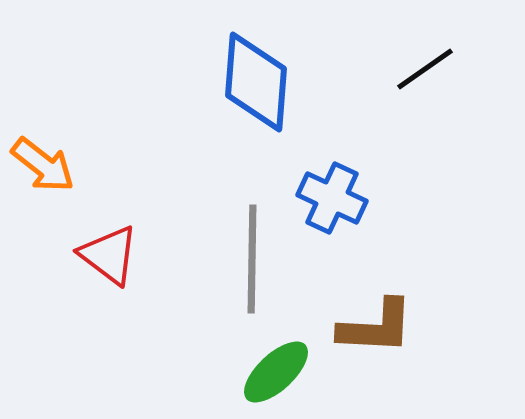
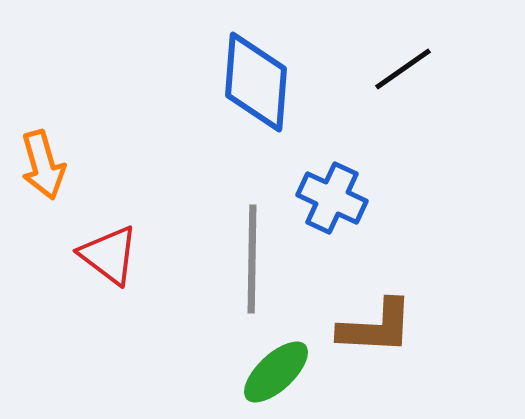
black line: moved 22 px left
orange arrow: rotated 36 degrees clockwise
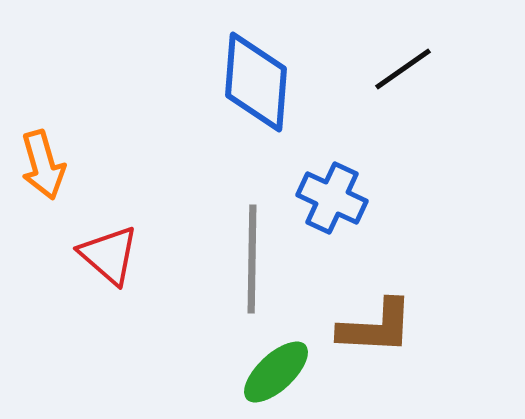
red triangle: rotated 4 degrees clockwise
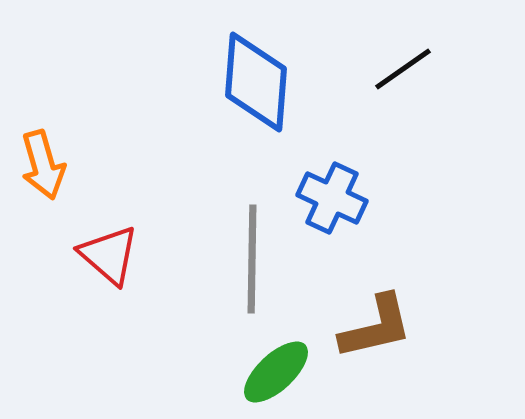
brown L-shape: rotated 16 degrees counterclockwise
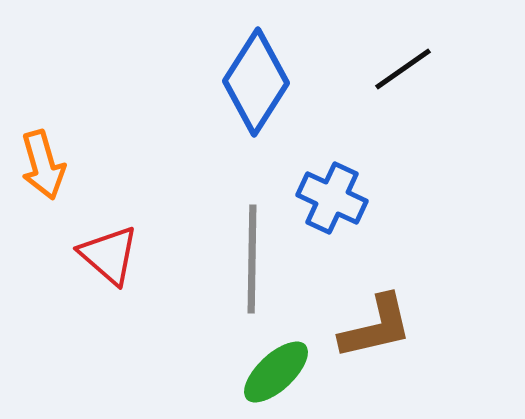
blue diamond: rotated 28 degrees clockwise
